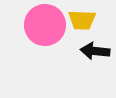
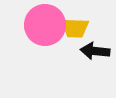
yellow trapezoid: moved 7 px left, 8 px down
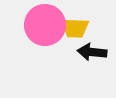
black arrow: moved 3 px left, 1 px down
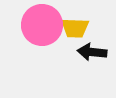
pink circle: moved 3 px left
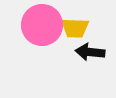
black arrow: moved 2 px left
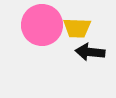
yellow trapezoid: moved 2 px right
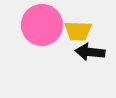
yellow trapezoid: moved 1 px right, 3 px down
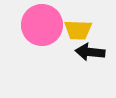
yellow trapezoid: moved 1 px up
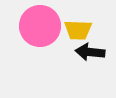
pink circle: moved 2 px left, 1 px down
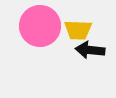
black arrow: moved 2 px up
